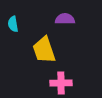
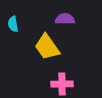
yellow trapezoid: moved 3 px right, 3 px up; rotated 16 degrees counterclockwise
pink cross: moved 1 px right, 1 px down
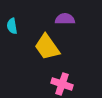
cyan semicircle: moved 1 px left, 2 px down
pink cross: rotated 20 degrees clockwise
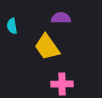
purple semicircle: moved 4 px left, 1 px up
pink cross: rotated 20 degrees counterclockwise
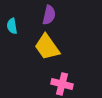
purple semicircle: moved 12 px left, 3 px up; rotated 102 degrees clockwise
pink cross: rotated 15 degrees clockwise
